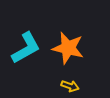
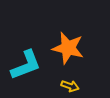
cyan L-shape: moved 17 px down; rotated 8 degrees clockwise
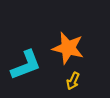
yellow arrow: moved 3 px right, 5 px up; rotated 96 degrees clockwise
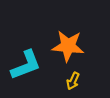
orange star: moved 2 px up; rotated 8 degrees counterclockwise
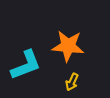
yellow arrow: moved 1 px left, 1 px down
